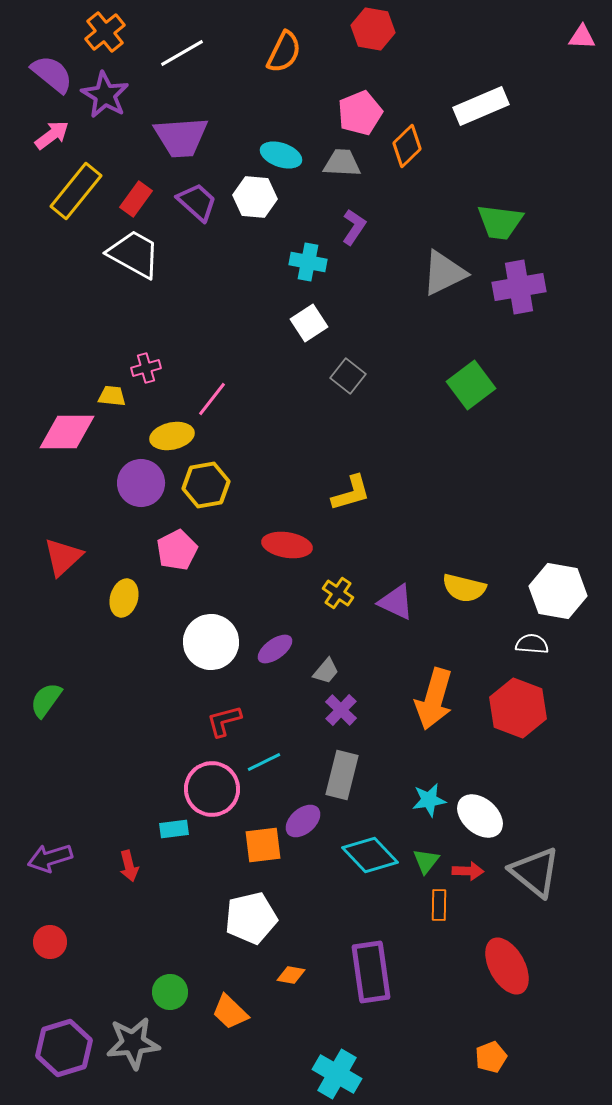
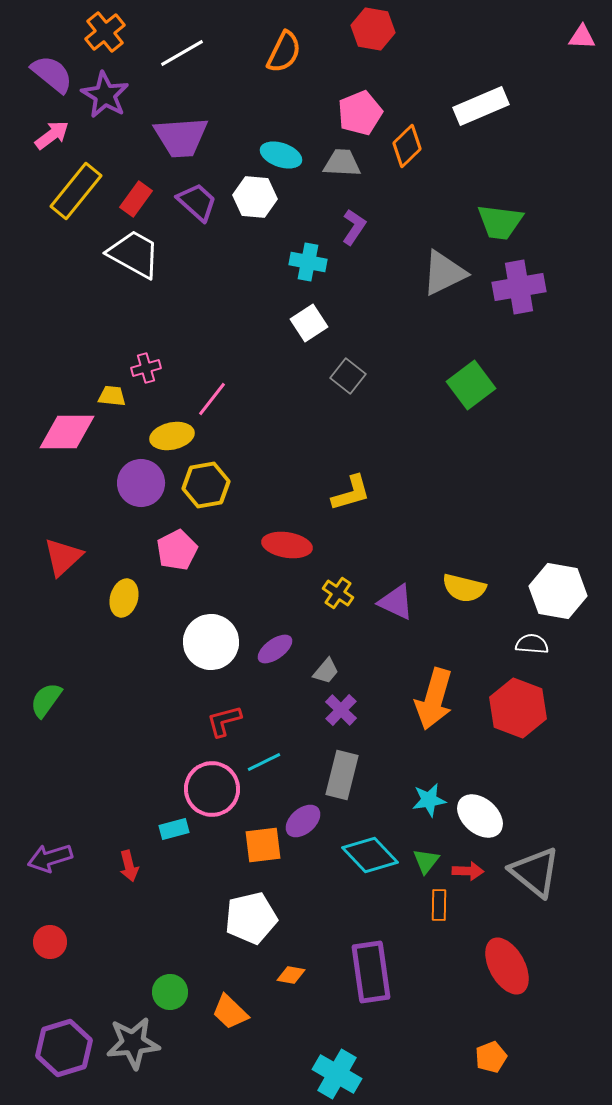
cyan rectangle at (174, 829): rotated 8 degrees counterclockwise
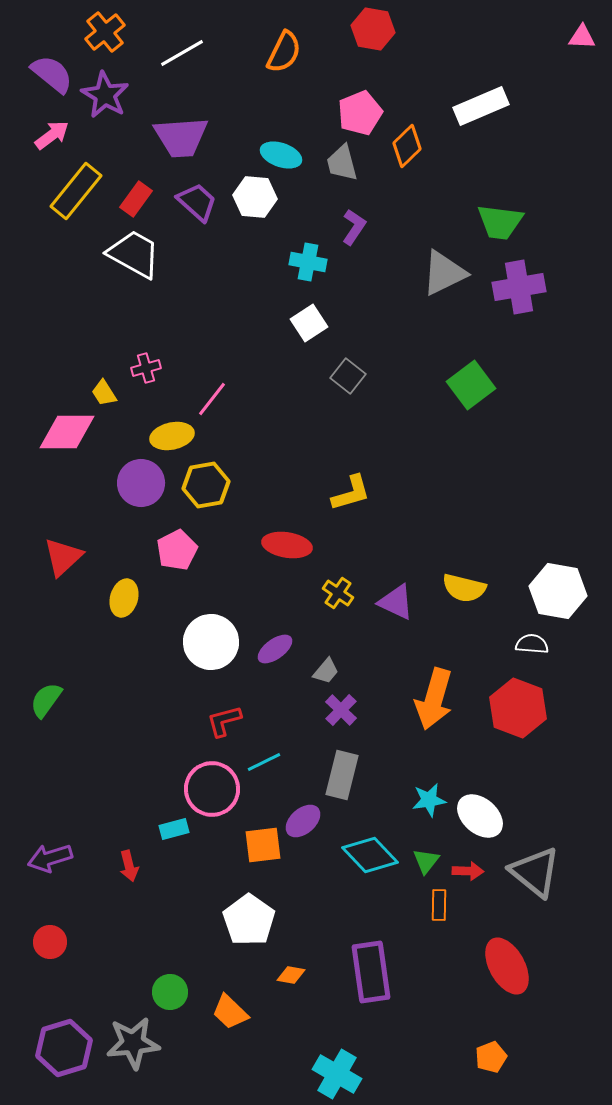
gray trapezoid at (342, 163): rotated 108 degrees counterclockwise
yellow trapezoid at (112, 396): moved 8 px left, 3 px up; rotated 128 degrees counterclockwise
white pentagon at (251, 918): moved 2 px left, 2 px down; rotated 24 degrees counterclockwise
